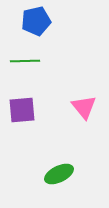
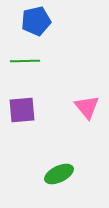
pink triangle: moved 3 px right
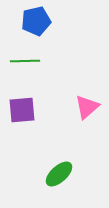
pink triangle: rotated 28 degrees clockwise
green ellipse: rotated 16 degrees counterclockwise
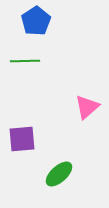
blue pentagon: rotated 20 degrees counterclockwise
purple square: moved 29 px down
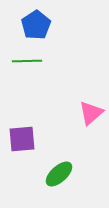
blue pentagon: moved 4 px down
green line: moved 2 px right
pink triangle: moved 4 px right, 6 px down
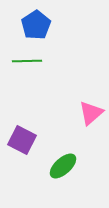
purple square: moved 1 px down; rotated 32 degrees clockwise
green ellipse: moved 4 px right, 8 px up
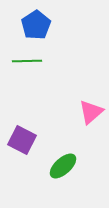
pink triangle: moved 1 px up
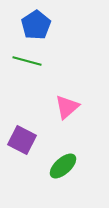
green line: rotated 16 degrees clockwise
pink triangle: moved 24 px left, 5 px up
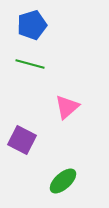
blue pentagon: moved 4 px left; rotated 16 degrees clockwise
green line: moved 3 px right, 3 px down
green ellipse: moved 15 px down
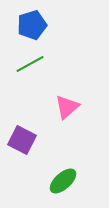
green line: rotated 44 degrees counterclockwise
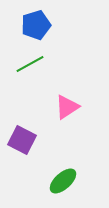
blue pentagon: moved 4 px right
pink triangle: rotated 8 degrees clockwise
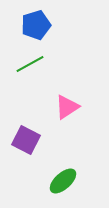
purple square: moved 4 px right
